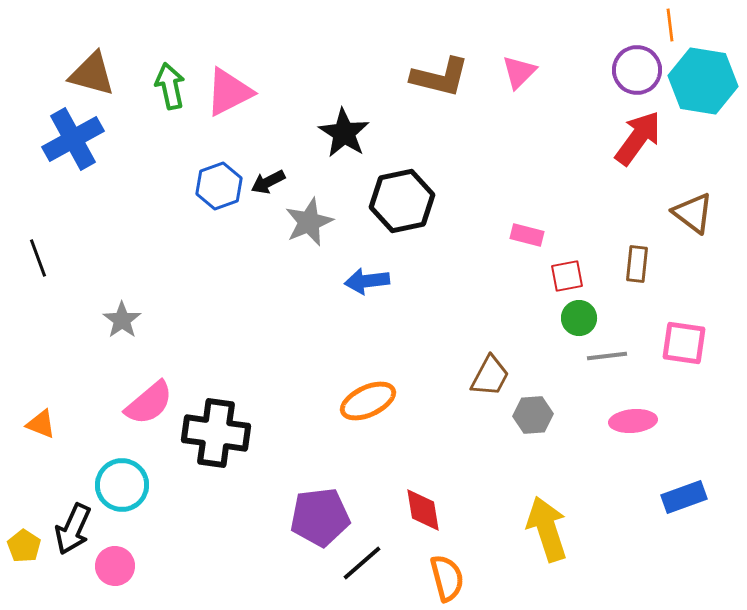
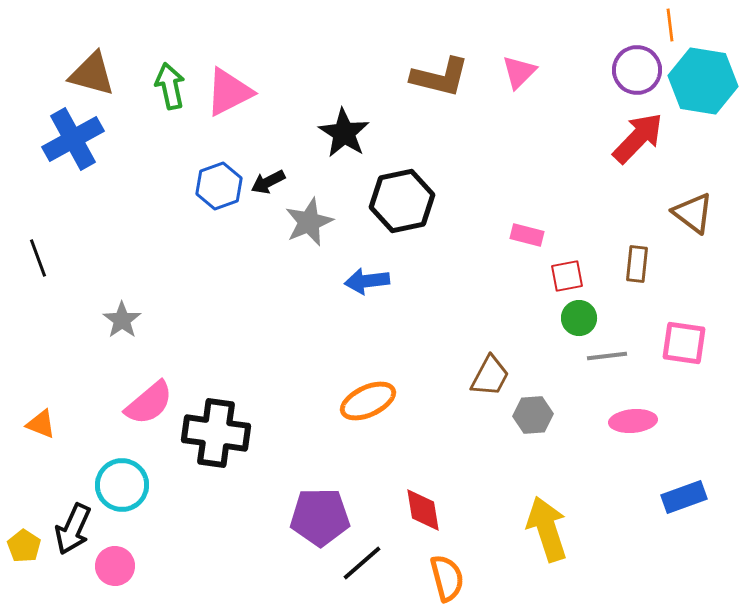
red arrow at (638, 138): rotated 8 degrees clockwise
purple pentagon at (320, 517): rotated 6 degrees clockwise
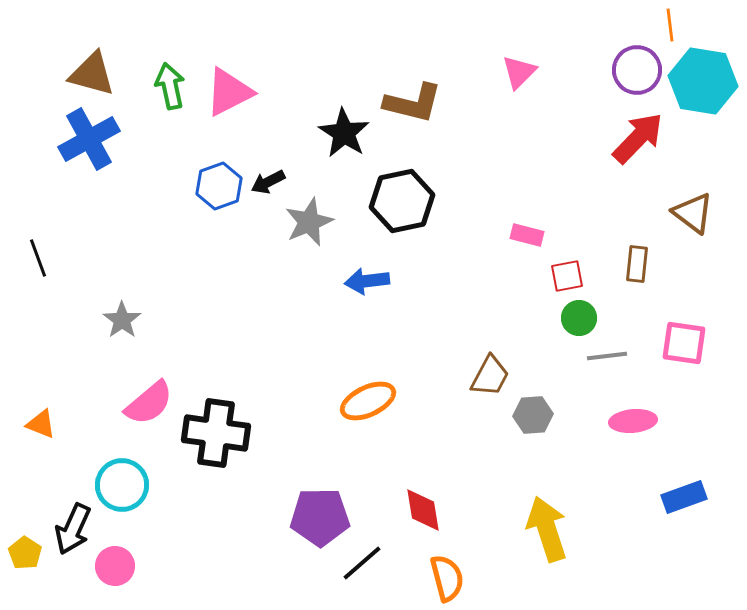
brown L-shape at (440, 77): moved 27 px left, 26 px down
blue cross at (73, 139): moved 16 px right
yellow pentagon at (24, 546): moved 1 px right, 7 px down
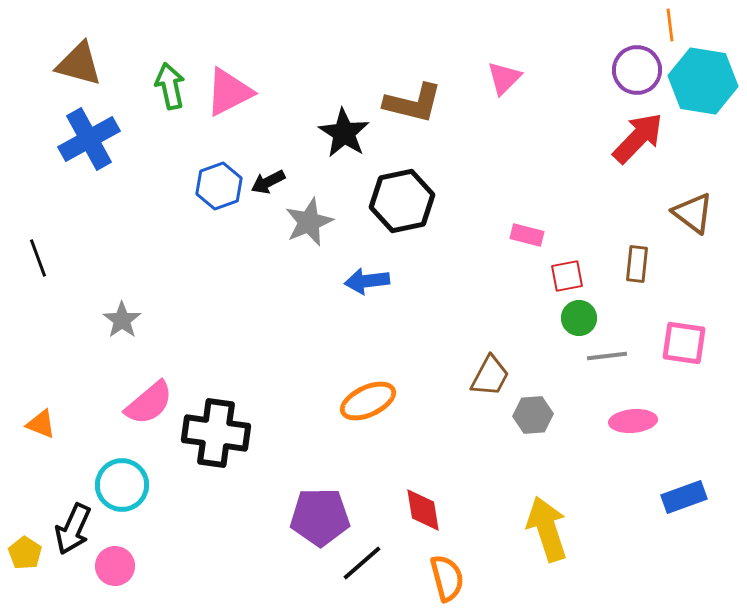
pink triangle at (519, 72): moved 15 px left, 6 px down
brown triangle at (92, 74): moved 13 px left, 10 px up
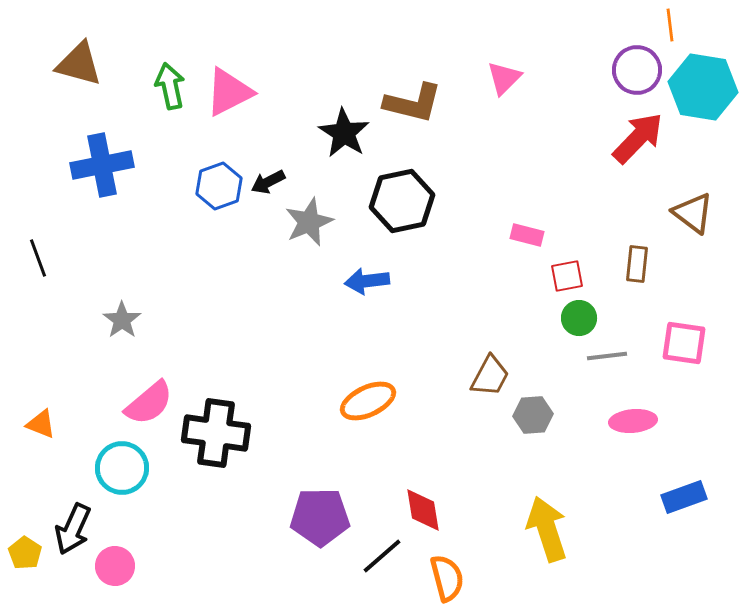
cyan hexagon at (703, 81): moved 6 px down
blue cross at (89, 139): moved 13 px right, 26 px down; rotated 18 degrees clockwise
cyan circle at (122, 485): moved 17 px up
black line at (362, 563): moved 20 px right, 7 px up
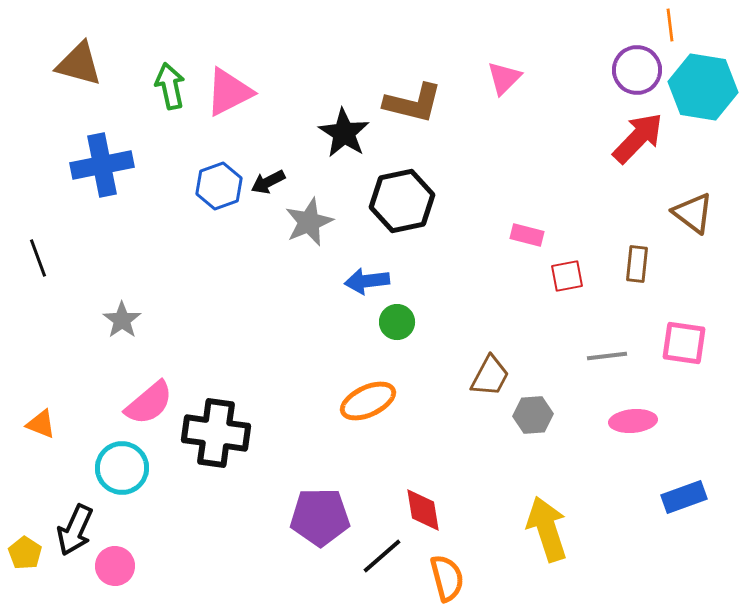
green circle at (579, 318): moved 182 px left, 4 px down
black arrow at (73, 529): moved 2 px right, 1 px down
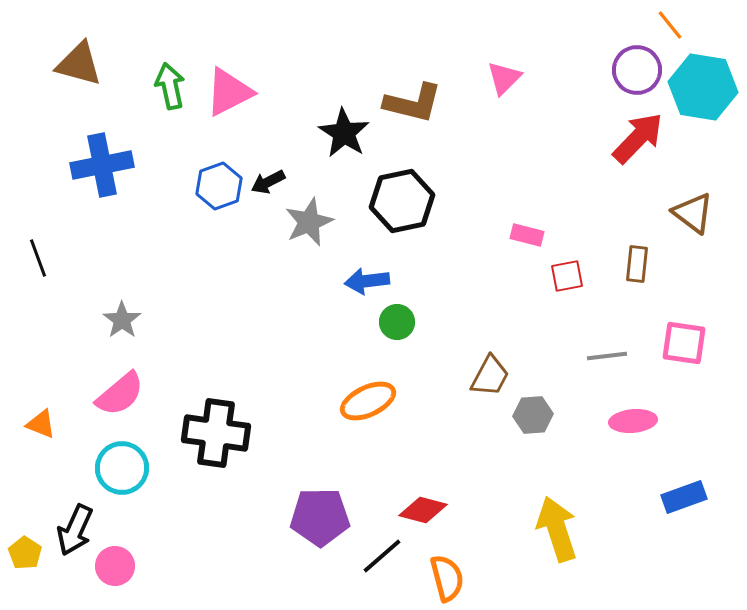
orange line at (670, 25): rotated 32 degrees counterclockwise
pink semicircle at (149, 403): moved 29 px left, 9 px up
red diamond at (423, 510): rotated 66 degrees counterclockwise
yellow arrow at (547, 529): moved 10 px right
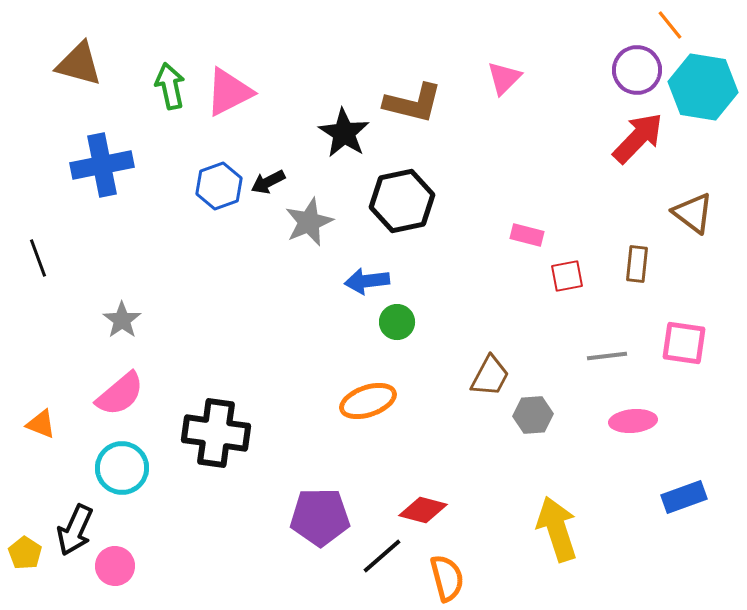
orange ellipse at (368, 401): rotated 6 degrees clockwise
